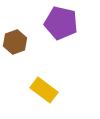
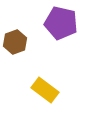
yellow rectangle: moved 1 px right
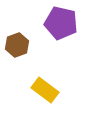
brown hexagon: moved 2 px right, 3 px down
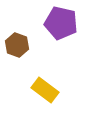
brown hexagon: rotated 20 degrees counterclockwise
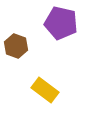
brown hexagon: moved 1 px left, 1 px down
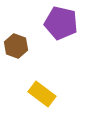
yellow rectangle: moved 3 px left, 4 px down
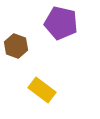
yellow rectangle: moved 4 px up
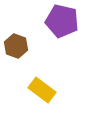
purple pentagon: moved 1 px right, 2 px up
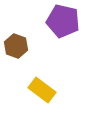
purple pentagon: moved 1 px right
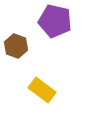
purple pentagon: moved 8 px left
